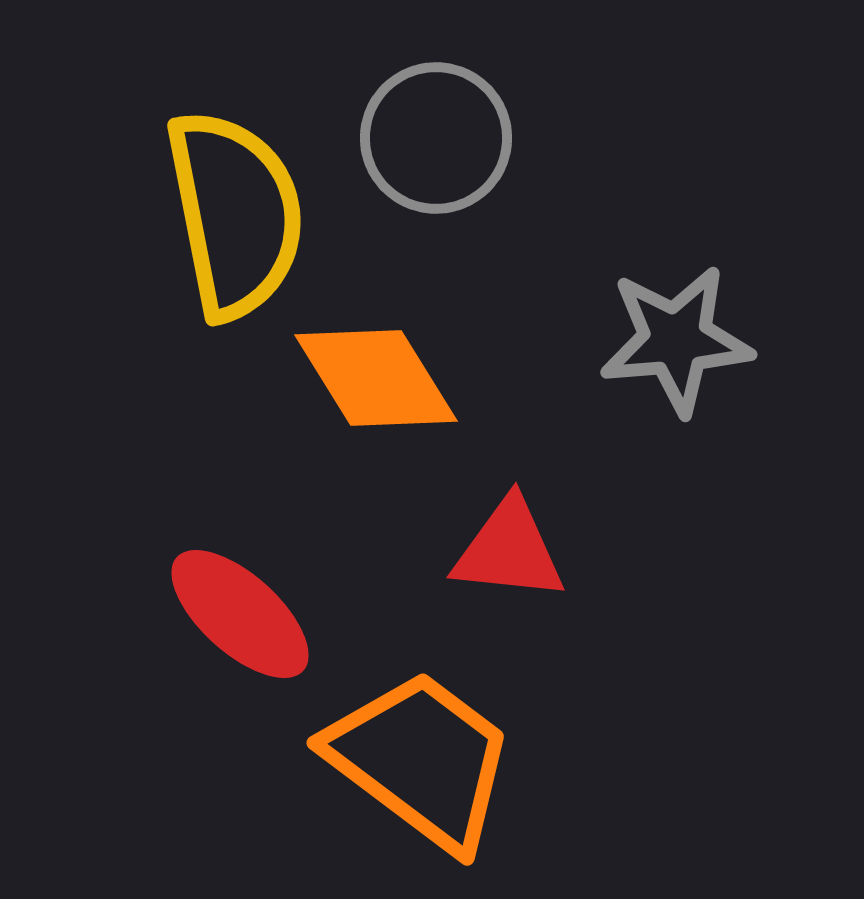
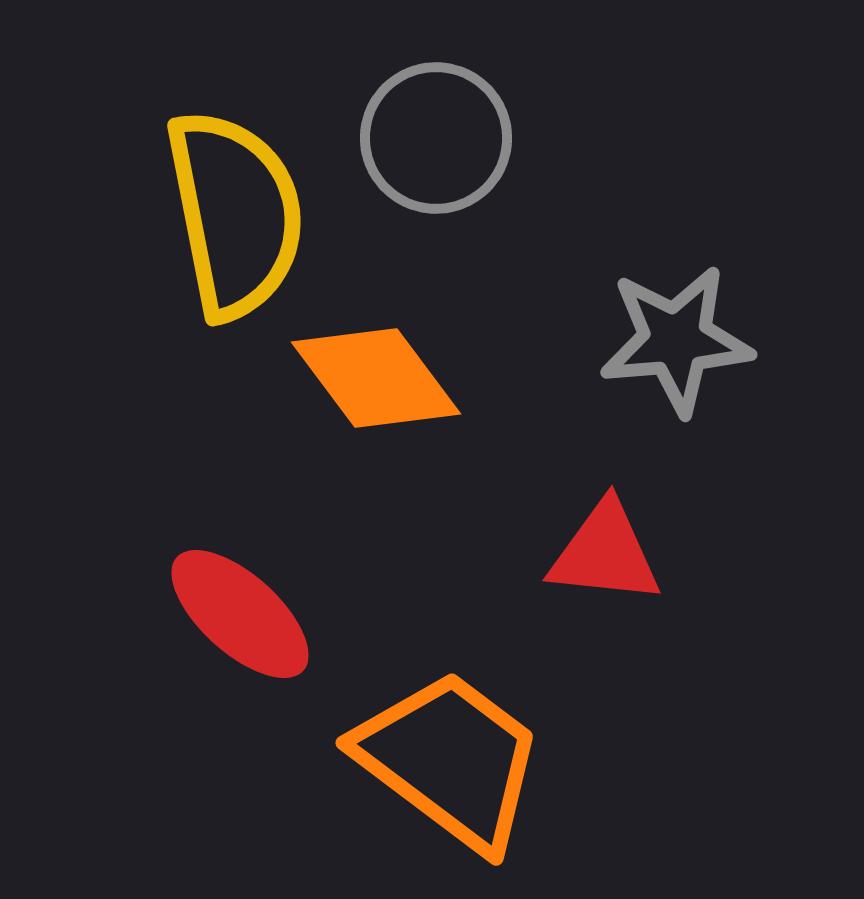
orange diamond: rotated 5 degrees counterclockwise
red triangle: moved 96 px right, 3 px down
orange trapezoid: moved 29 px right
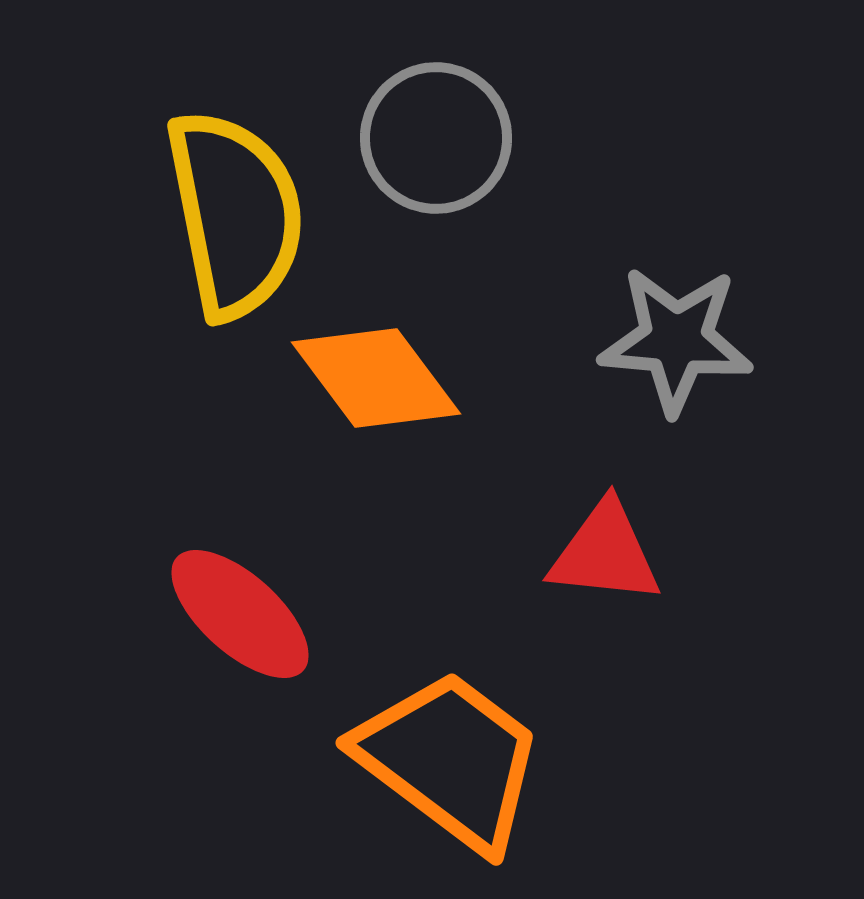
gray star: rotated 10 degrees clockwise
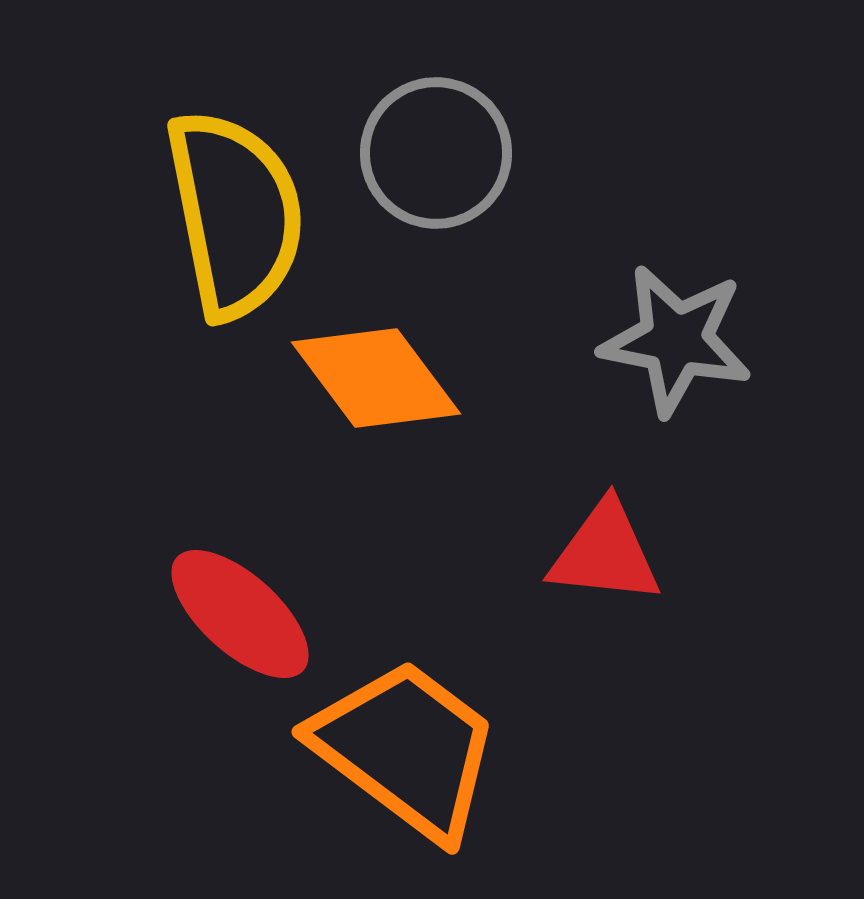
gray circle: moved 15 px down
gray star: rotated 6 degrees clockwise
orange trapezoid: moved 44 px left, 11 px up
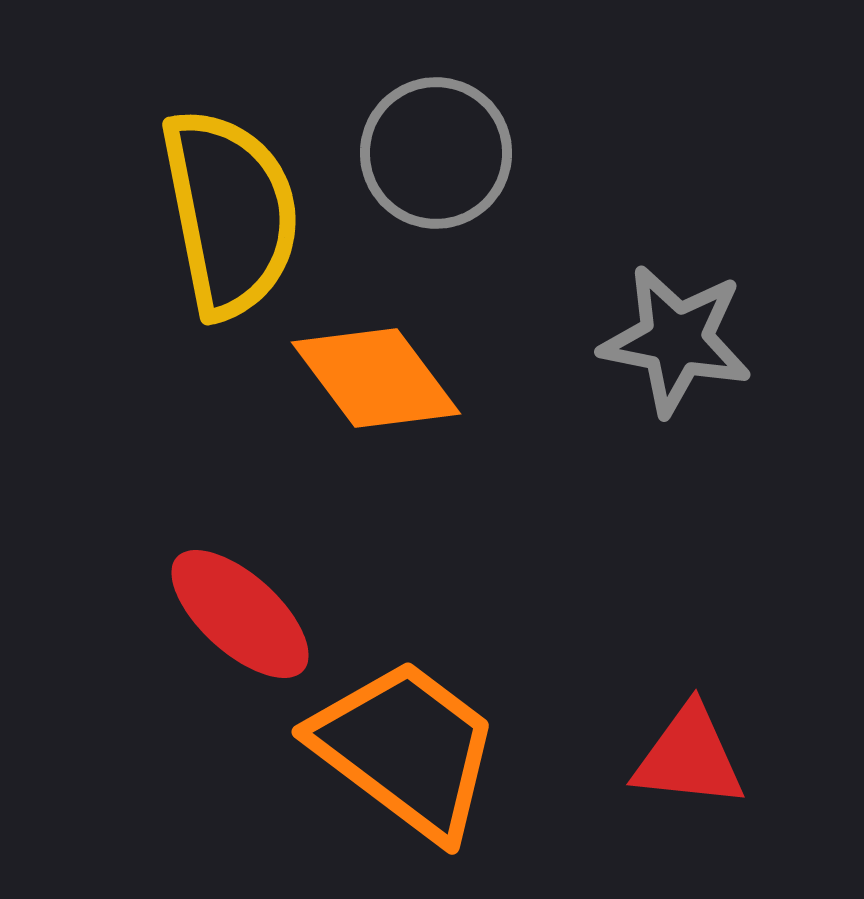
yellow semicircle: moved 5 px left, 1 px up
red triangle: moved 84 px right, 204 px down
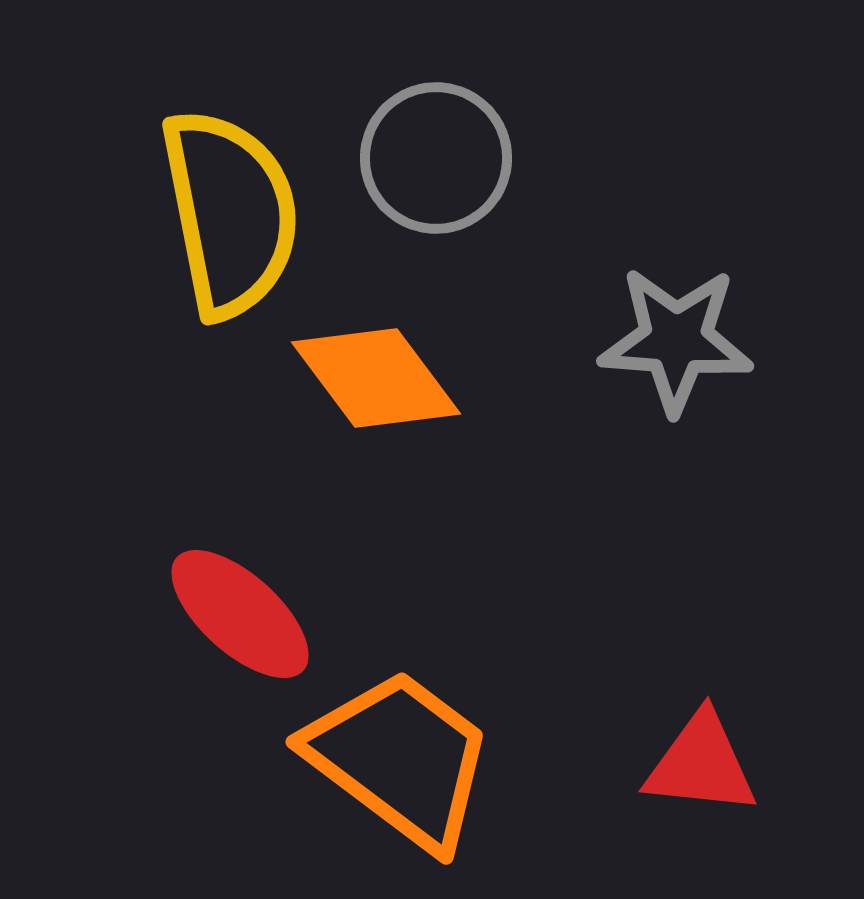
gray circle: moved 5 px down
gray star: rotated 7 degrees counterclockwise
orange trapezoid: moved 6 px left, 10 px down
red triangle: moved 12 px right, 7 px down
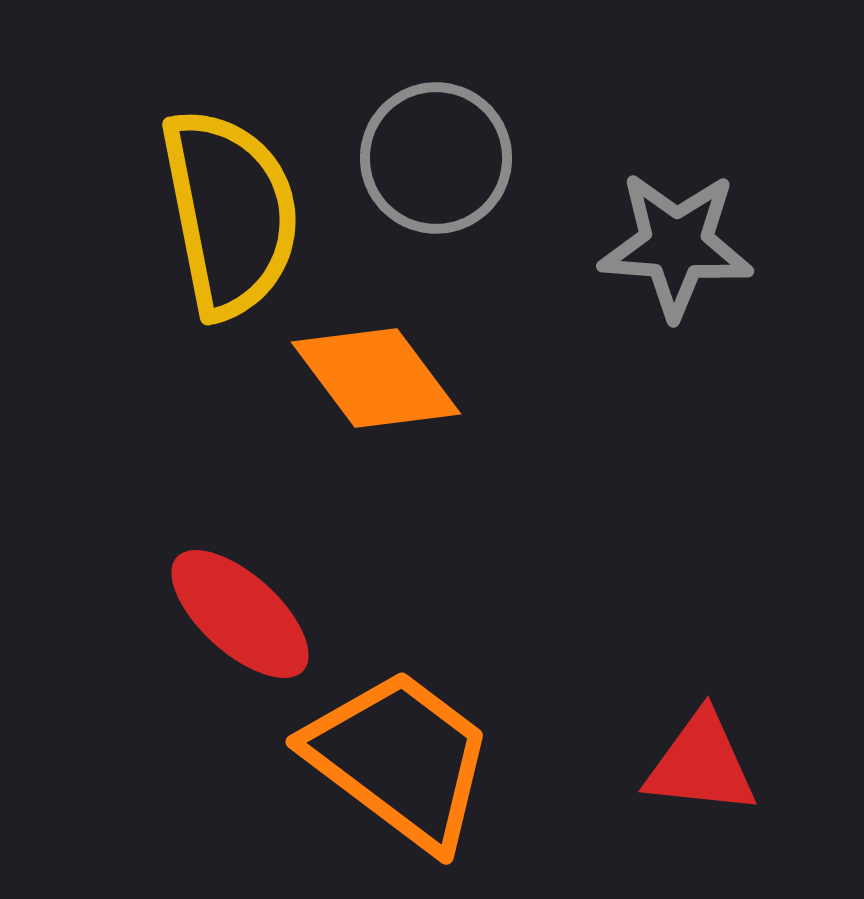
gray star: moved 95 px up
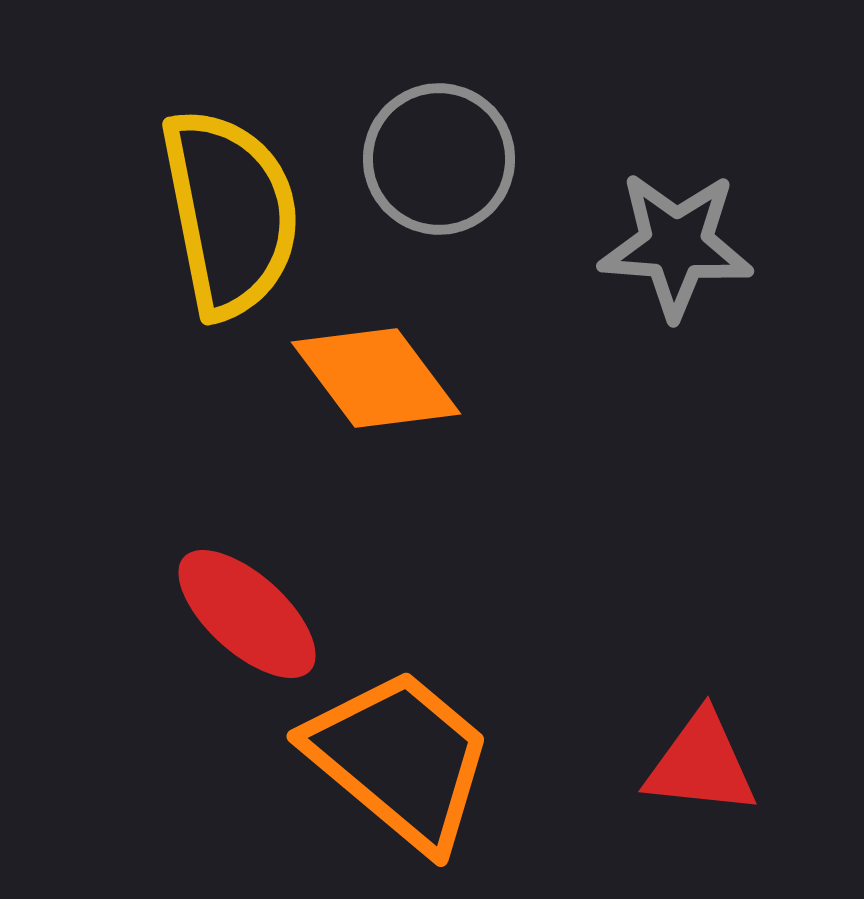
gray circle: moved 3 px right, 1 px down
red ellipse: moved 7 px right
orange trapezoid: rotated 3 degrees clockwise
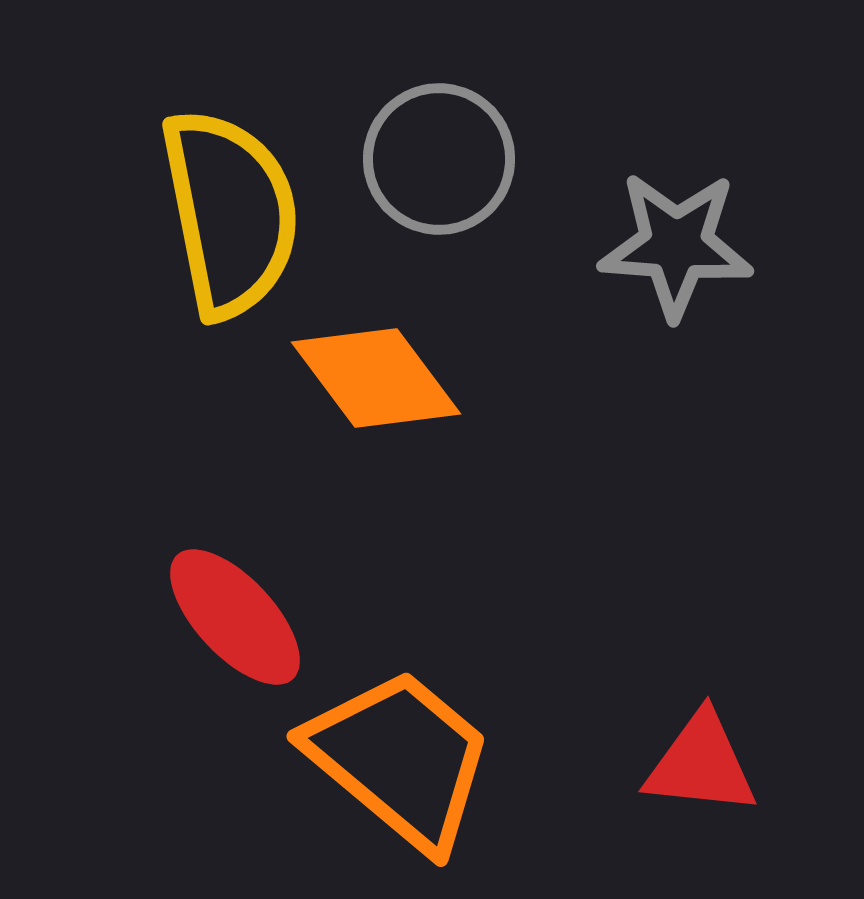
red ellipse: moved 12 px left, 3 px down; rotated 5 degrees clockwise
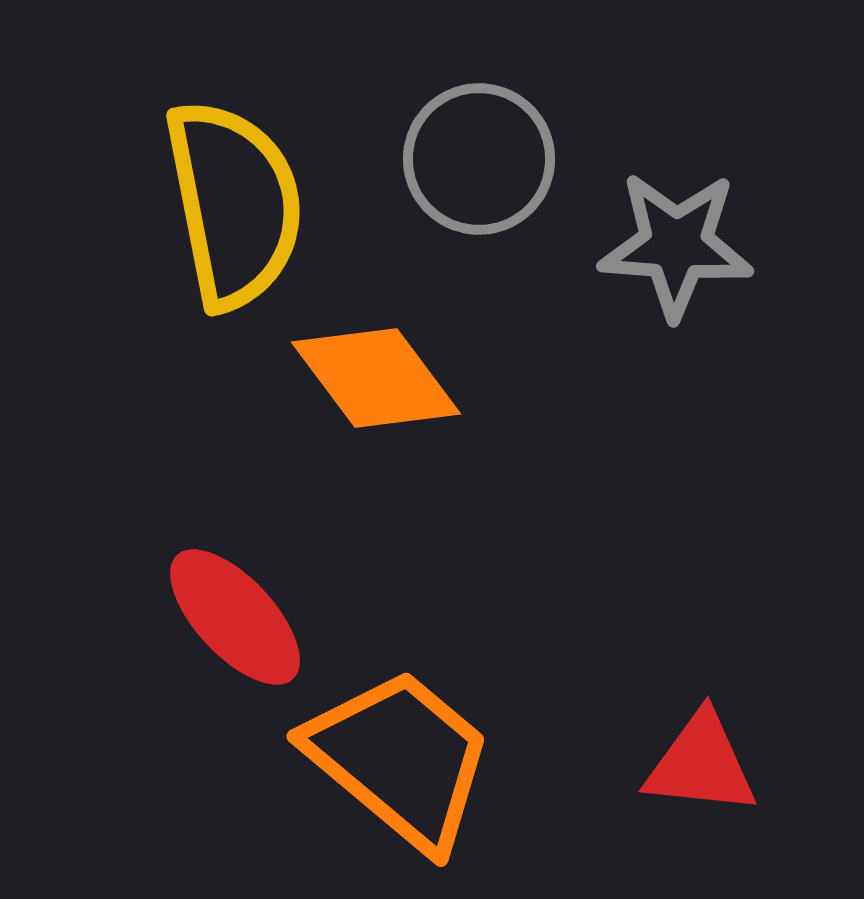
gray circle: moved 40 px right
yellow semicircle: moved 4 px right, 9 px up
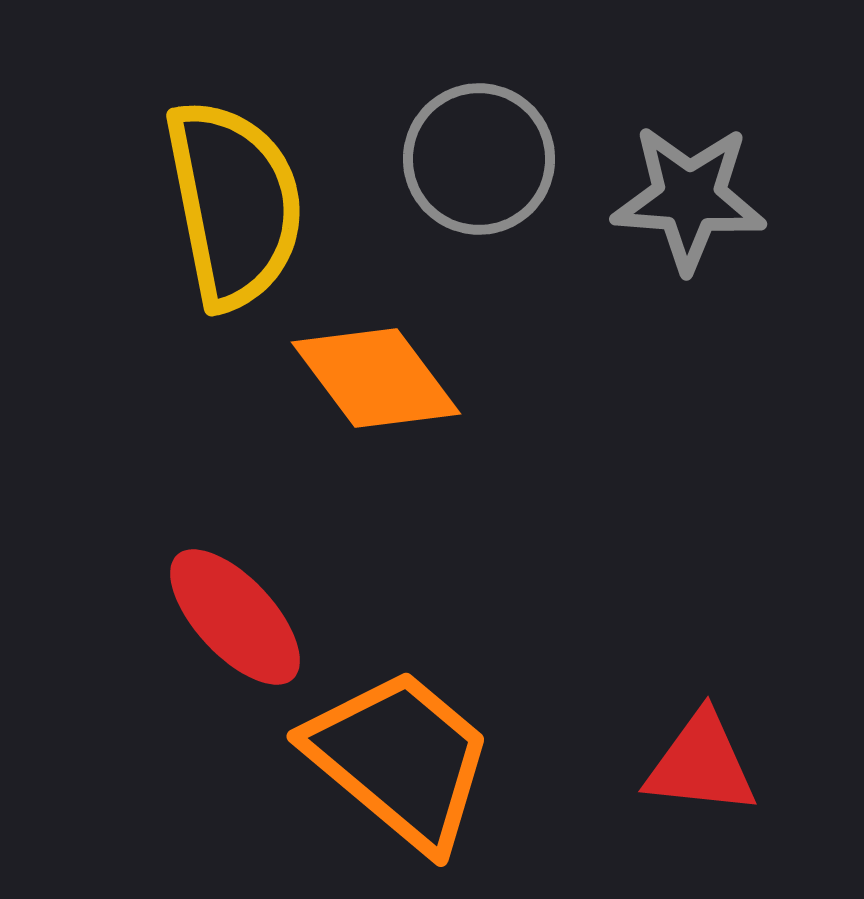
gray star: moved 13 px right, 47 px up
